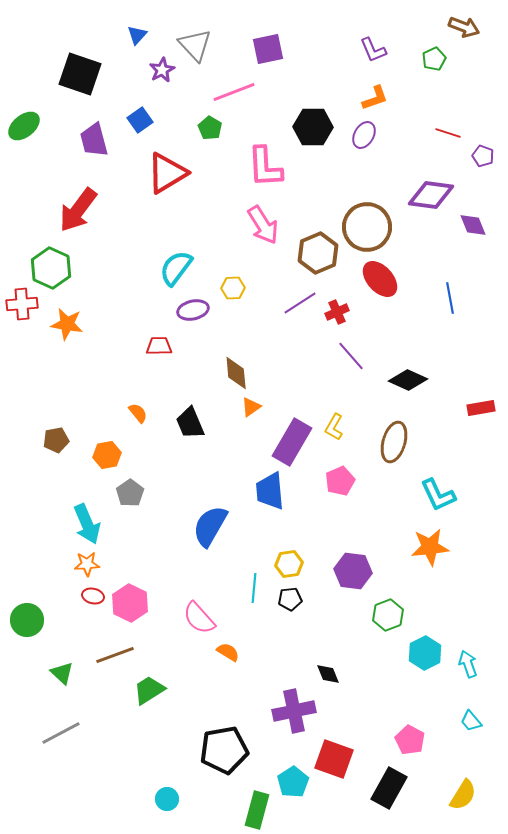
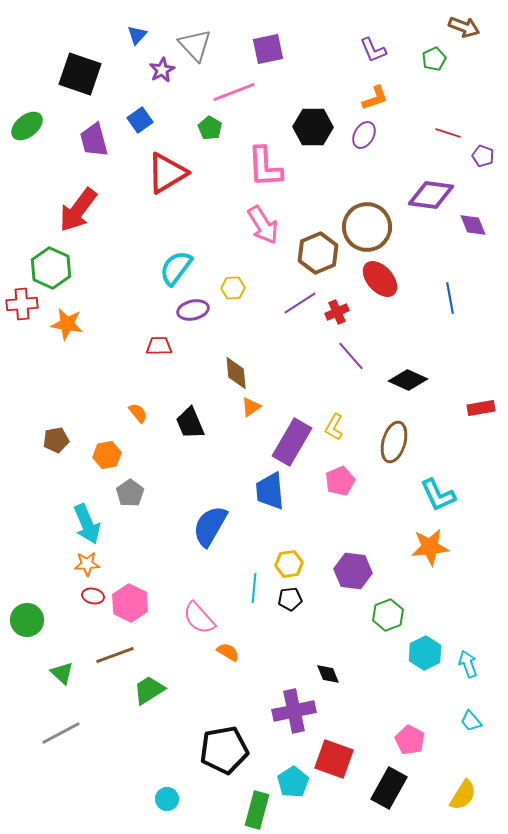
green ellipse at (24, 126): moved 3 px right
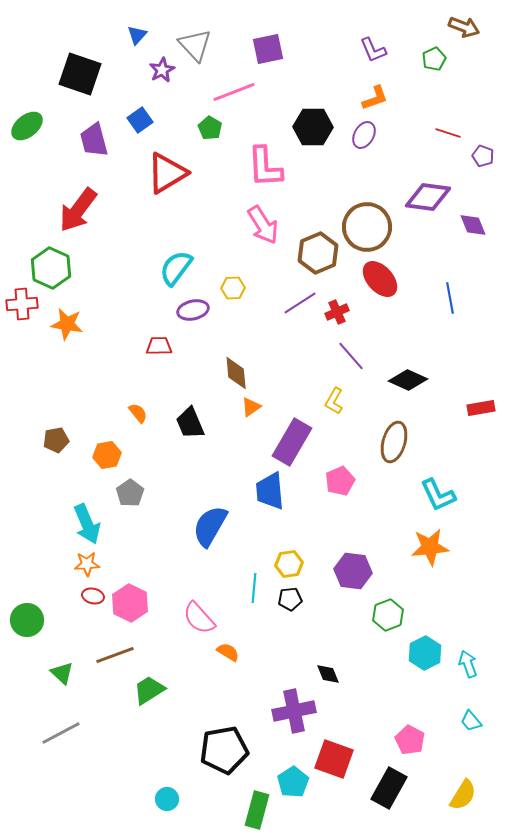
purple diamond at (431, 195): moved 3 px left, 2 px down
yellow L-shape at (334, 427): moved 26 px up
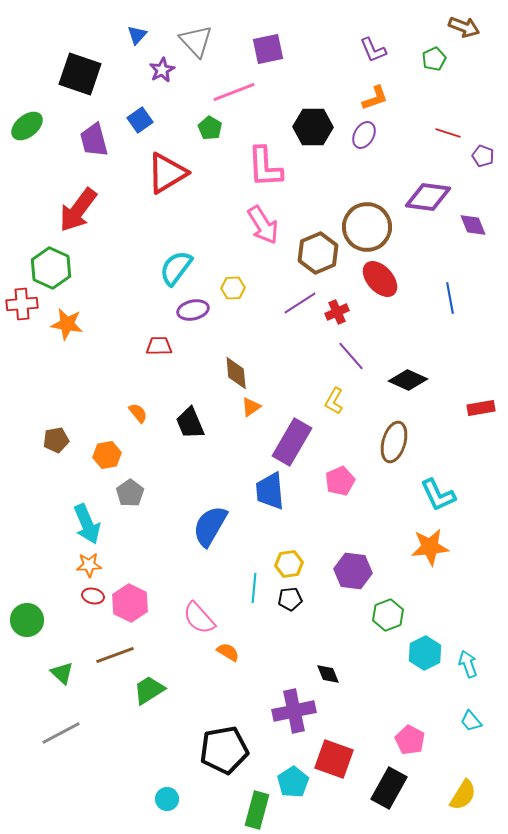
gray triangle at (195, 45): moved 1 px right, 4 px up
orange star at (87, 564): moved 2 px right, 1 px down
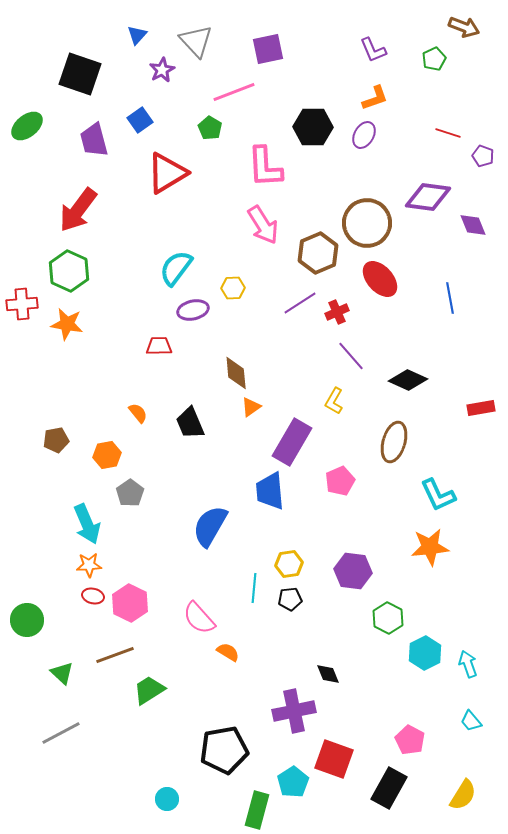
brown circle at (367, 227): moved 4 px up
green hexagon at (51, 268): moved 18 px right, 3 px down
green hexagon at (388, 615): moved 3 px down; rotated 12 degrees counterclockwise
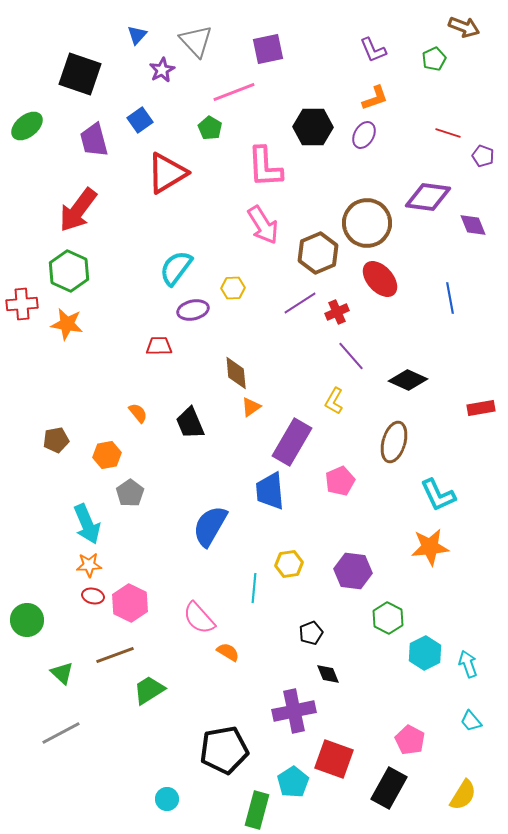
black pentagon at (290, 599): moved 21 px right, 34 px down; rotated 15 degrees counterclockwise
